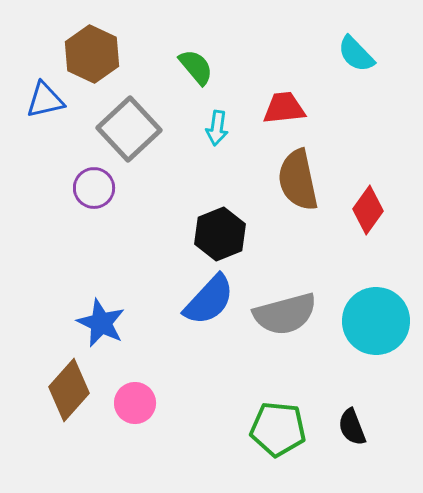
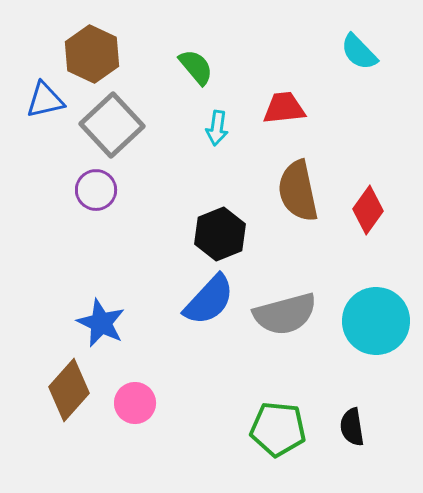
cyan semicircle: moved 3 px right, 2 px up
gray square: moved 17 px left, 4 px up
brown semicircle: moved 11 px down
purple circle: moved 2 px right, 2 px down
black semicircle: rotated 12 degrees clockwise
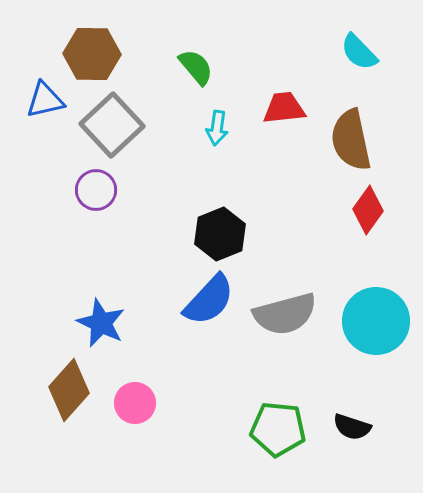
brown hexagon: rotated 24 degrees counterclockwise
brown semicircle: moved 53 px right, 51 px up
black semicircle: rotated 63 degrees counterclockwise
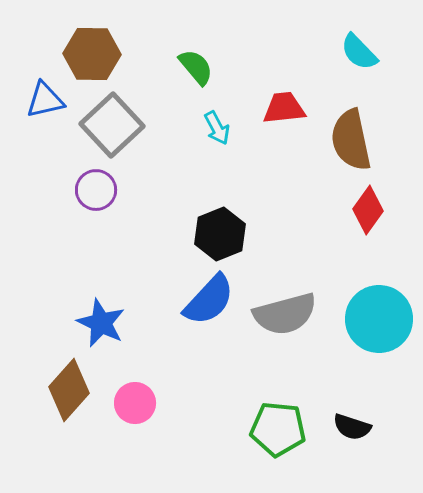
cyan arrow: rotated 36 degrees counterclockwise
cyan circle: moved 3 px right, 2 px up
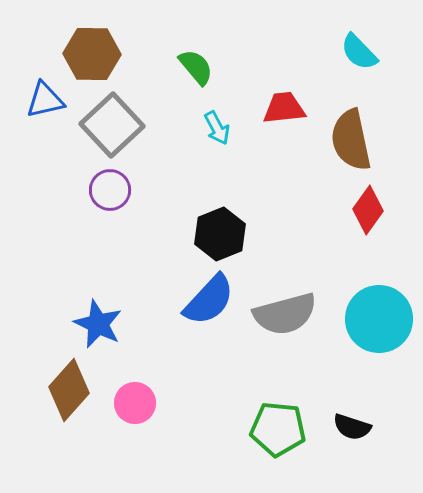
purple circle: moved 14 px right
blue star: moved 3 px left, 1 px down
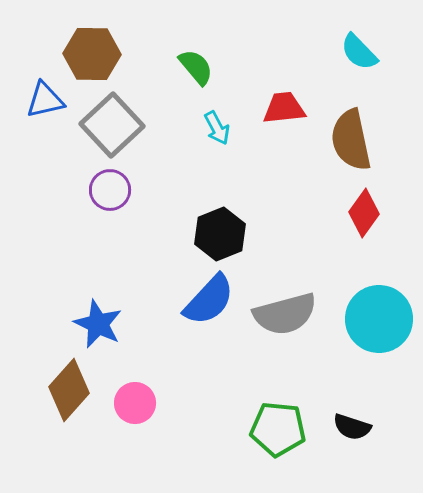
red diamond: moved 4 px left, 3 px down
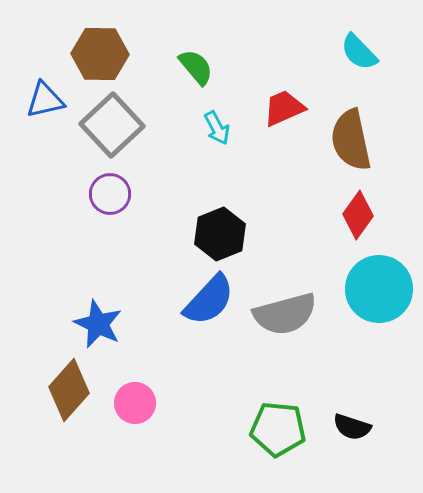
brown hexagon: moved 8 px right
red trapezoid: rotated 18 degrees counterclockwise
purple circle: moved 4 px down
red diamond: moved 6 px left, 2 px down
cyan circle: moved 30 px up
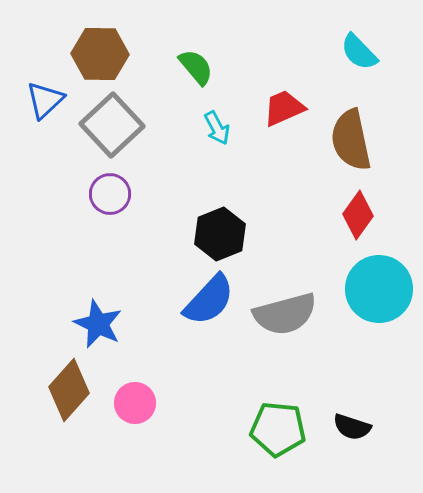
blue triangle: rotated 30 degrees counterclockwise
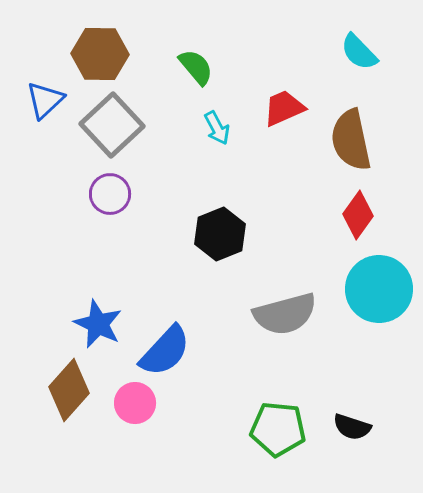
blue semicircle: moved 44 px left, 51 px down
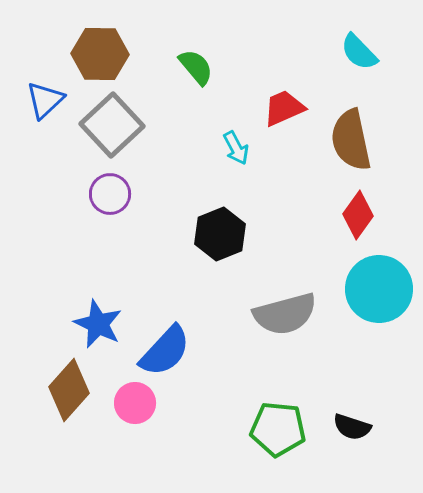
cyan arrow: moved 19 px right, 20 px down
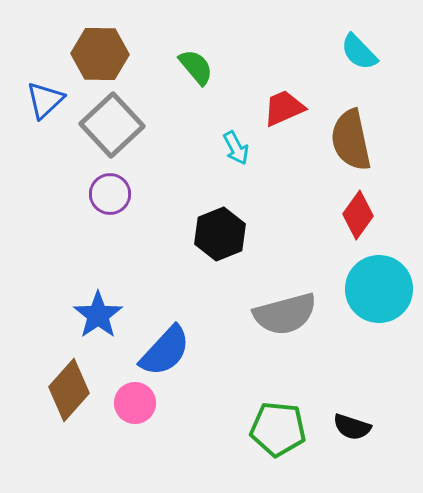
blue star: moved 9 px up; rotated 12 degrees clockwise
